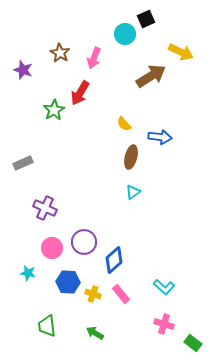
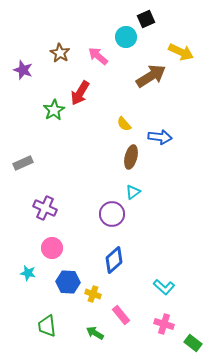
cyan circle: moved 1 px right, 3 px down
pink arrow: moved 4 px right, 2 px up; rotated 110 degrees clockwise
purple circle: moved 28 px right, 28 px up
pink rectangle: moved 21 px down
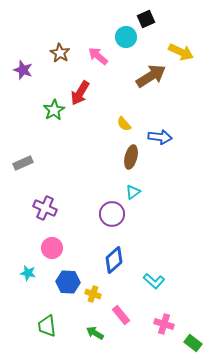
cyan L-shape: moved 10 px left, 6 px up
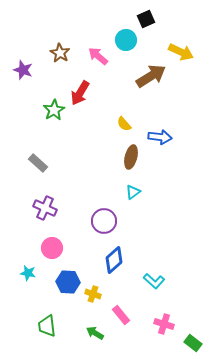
cyan circle: moved 3 px down
gray rectangle: moved 15 px right; rotated 66 degrees clockwise
purple circle: moved 8 px left, 7 px down
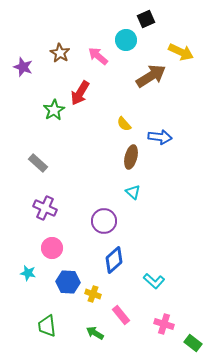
purple star: moved 3 px up
cyan triangle: rotated 42 degrees counterclockwise
